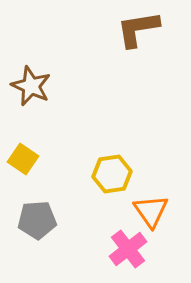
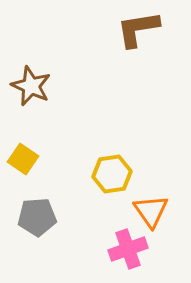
gray pentagon: moved 3 px up
pink cross: rotated 18 degrees clockwise
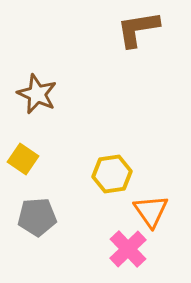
brown star: moved 6 px right, 8 px down
pink cross: rotated 24 degrees counterclockwise
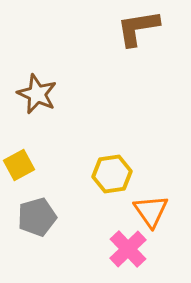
brown L-shape: moved 1 px up
yellow square: moved 4 px left, 6 px down; rotated 28 degrees clockwise
gray pentagon: rotated 12 degrees counterclockwise
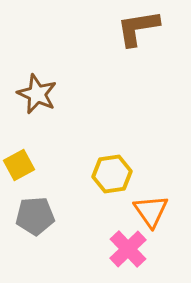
gray pentagon: moved 2 px left, 1 px up; rotated 12 degrees clockwise
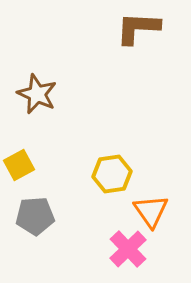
brown L-shape: rotated 12 degrees clockwise
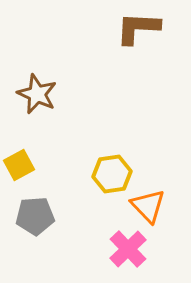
orange triangle: moved 3 px left, 5 px up; rotated 9 degrees counterclockwise
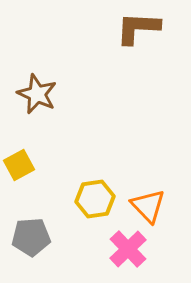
yellow hexagon: moved 17 px left, 25 px down
gray pentagon: moved 4 px left, 21 px down
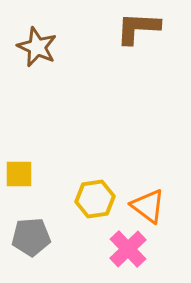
brown star: moved 47 px up
yellow square: moved 9 px down; rotated 28 degrees clockwise
orange triangle: rotated 9 degrees counterclockwise
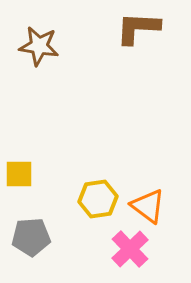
brown star: moved 2 px right, 1 px up; rotated 15 degrees counterclockwise
yellow hexagon: moved 3 px right
pink cross: moved 2 px right
